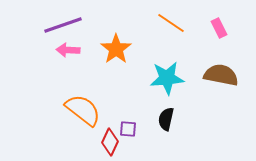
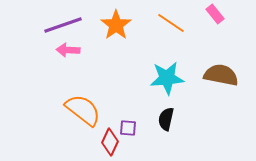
pink rectangle: moved 4 px left, 14 px up; rotated 12 degrees counterclockwise
orange star: moved 24 px up
purple square: moved 1 px up
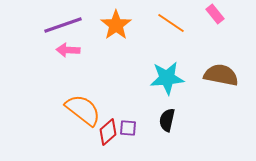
black semicircle: moved 1 px right, 1 px down
red diamond: moved 2 px left, 10 px up; rotated 24 degrees clockwise
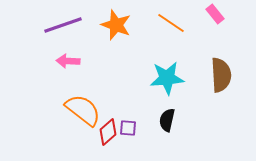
orange star: rotated 16 degrees counterclockwise
pink arrow: moved 11 px down
brown semicircle: rotated 76 degrees clockwise
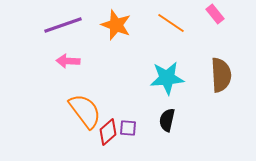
orange semicircle: moved 2 px right, 1 px down; rotated 15 degrees clockwise
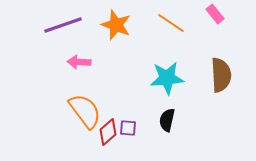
pink arrow: moved 11 px right, 1 px down
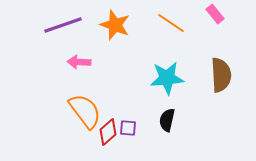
orange star: moved 1 px left
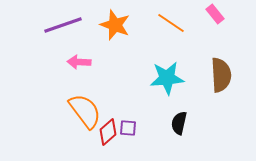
black semicircle: moved 12 px right, 3 px down
